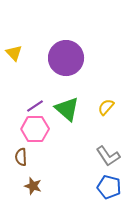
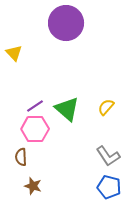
purple circle: moved 35 px up
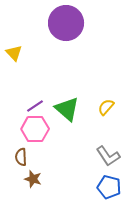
brown star: moved 7 px up
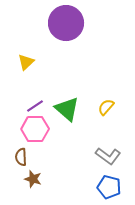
yellow triangle: moved 12 px right, 9 px down; rotated 30 degrees clockwise
gray L-shape: rotated 20 degrees counterclockwise
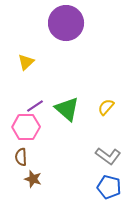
pink hexagon: moved 9 px left, 2 px up
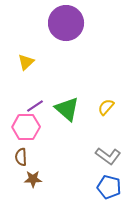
brown star: rotated 18 degrees counterclockwise
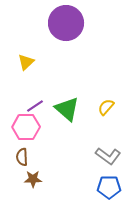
brown semicircle: moved 1 px right
blue pentagon: rotated 15 degrees counterclockwise
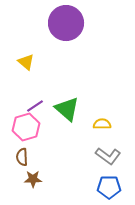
yellow triangle: rotated 36 degrees counterclockwise
yellow semicircle: moved 4 px left, 17 px down; rotated 48 degrees clockwise
pink hexagon: rotated 16 degrees counterclockwise
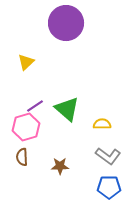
yellow triangle: rotated 36 degrees clockwise
brown star: moved 27 px right, 13 px up
